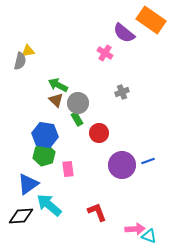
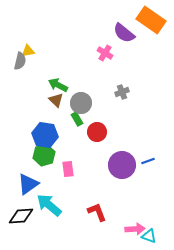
gray circle: moved 3 px right
red circle: moved 2 px left, 1 px up
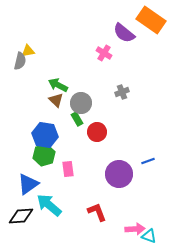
pink cross: moved 1 px left
purple circle: moved 3 px left, 9 px down
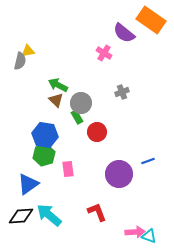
green rectangle: moved 2 px up
cyan arrow: moved 10 px down
pink arrow: moved 3 px down
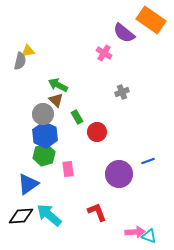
gray circle: moved 38 px left, 11 px down
blue hexagon: rotated 15 degrees clockwise
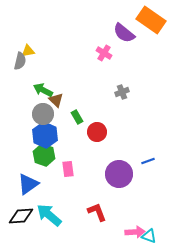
green arrow: moved 15 px left, 5 px down
green hexagon: rotated 25 degrees counterclockwise
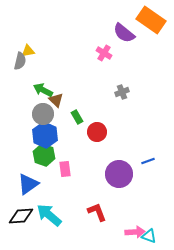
pink rectangle: moved 3 px left
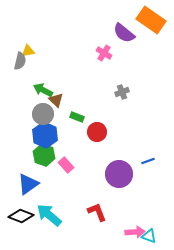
green rectangle: rotated 40 degrees counterclockwise
pink rectangle: moved 1 px right, 4 px up; rotated 35 degrees counterclockwise
black diamond: rotated 25 degrees clockwise
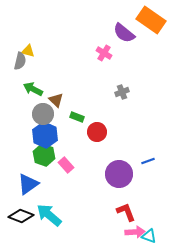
yellow triangle: rotated 24 degrees clockwise
green arrow: moved 10 px left, 1 px up
red L-shape: moved 29 px right
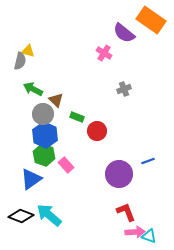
gray cross: moved 2 px right, 3 px up
red circle: moved 1 px up
blue triangle: moved 3 px right, 5 px up
